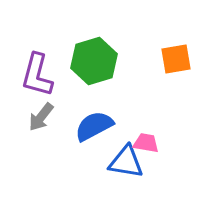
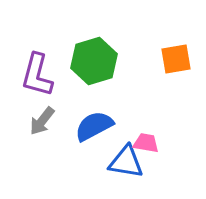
gray arrow: moved 1 px right, 4 px down
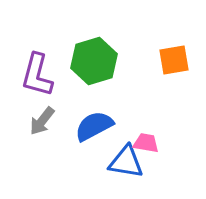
orange square: moved 2 px left, 1 px down
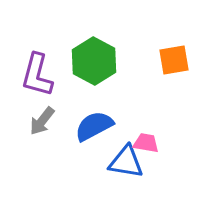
green hexagon: rotated 15 degrees counterclockwise
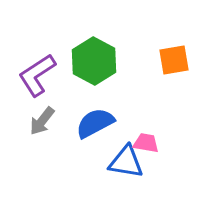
purple L-shape: rotated 42 degrees clockwise
blue semicircle: moved 1 px right, 3 px up
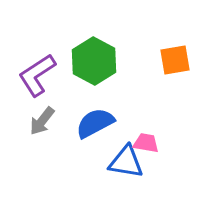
orange square: moved 1 px right
